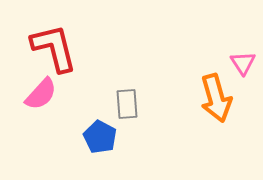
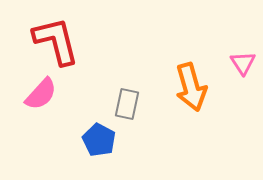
red L-shape: moved 2 px right, 7 px up
orange arrow: moved 25 px left, 11 px up
gray rectangle: rotated 16 degrees clockwise
blue pentagon: moved 1 px left, 3 px down
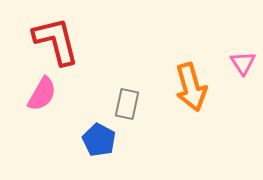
pink semicircle: moved 1 px right; rotated 12 degrees counterclockwise
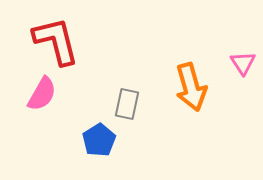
blue pentagon: rotated 12 degrees clockwise
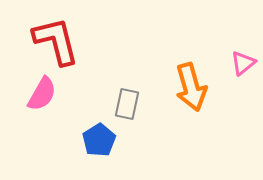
pink triangle: rotated 24 degrees clockwise
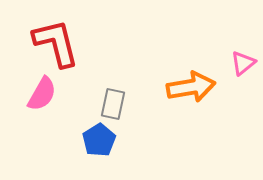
red L-shape: moved 2 px down
orange arrow: rotated 84 degrees counterclockwise
gray rectangle: moved 14 px left
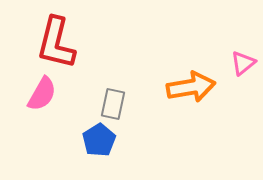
red L-shape: rotated 152 degrees counterclockwise
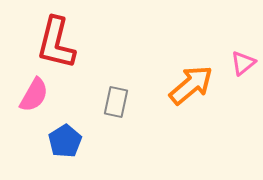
orange arrow: moved 2 px up; rotated 30 degrees counterclockwise
pink semicircle: moved 8 px left, 1 px down
gray rectangle: moved 3 px right, 2 px up
blue pentagon: moved 34 px left, 1 px down
